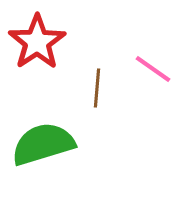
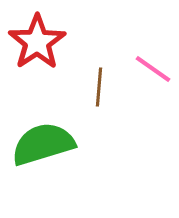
brown line: moved 2 px right, 1 px up
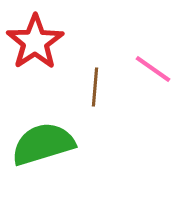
red star: moved 2 px left
brown line: moved 4 px left
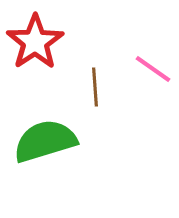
brown line: rotated 9 degrees counterclockwise
green semicircle: moved 2 px right, 3 px up
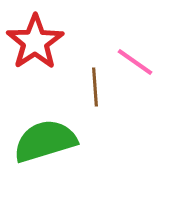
pink line: moved 18 px left, 7 px up
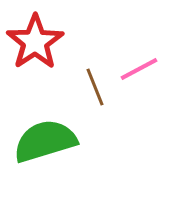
pink line: moved 4 px right, 7 px down; rotated 63 degrees counterclockwise
brown line: rotated 18 degrees counterclockwise
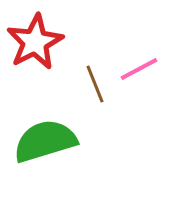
red star: rotated 6 degrees clockwise
brown line: moved 3 px up
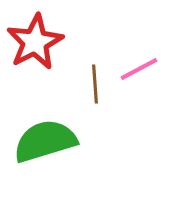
brown line: rotated 18 degrees clockwise
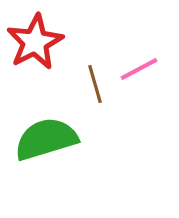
brown line: rotated 12 degrees counterclockwise
green semicircle: moved 1 px right, 2 px up
